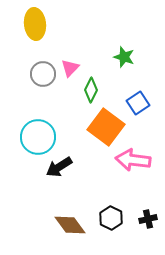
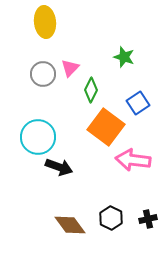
yellow ellipse: moved 10 px right, 2 px up
black arrow: rotated 128 degrees counterclockwise
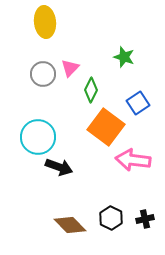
black cross: moved 3 px left
brown diamond: rotated 8 degrees counterclockwise
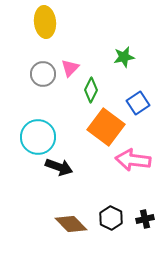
green star: rotated 30 degrees counterclockwise
brown diamond: moved 1 px right, 1 px up
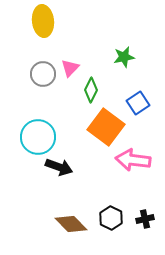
yellow ellipse: moved 2 px left, 1 px up
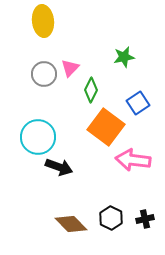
gray circle: moved 1 px right
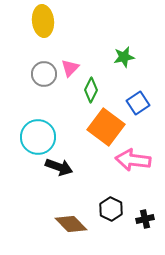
black hexagon: moved 9 px up
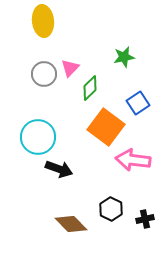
green diamond: moved 1 px left, 2 px up; rotated 20 degrees clockwise
black arrow: moved 2 px down
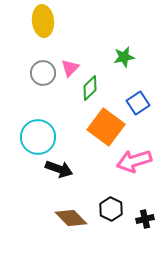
gray circle: moved 1 px left, 1 px up
pink arrow: moved 1 px right, 1 px down; rotated 24 degrees counterclockwise
brown diamond: moved 6 px up
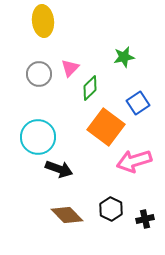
gray circle: moved 4 px left, 1 px down
brown diamond: moved 4 px left, 3 px up
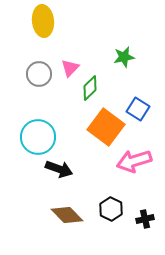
blue square: moved 6 px down; rotated 25 degrees counterclockwise
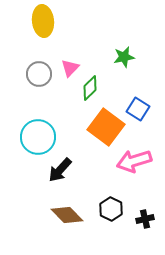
black arrow: moved 1 px right, 1 px down; rotated 112 degrees clockwise
